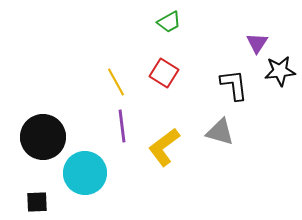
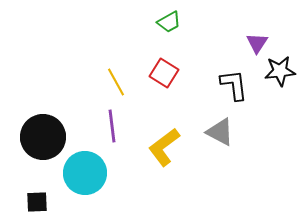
purple line: moved 10 px left
gray triangle: rotated 12 degrees clockwise
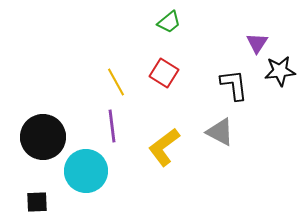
green trapezoid: rotated 10 degrees counterclockwise
cyan circle: moved 1 px right, 2 px up
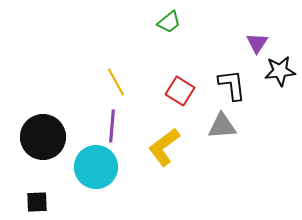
red square: moved 16 px right, 18 px down
black L-shape: moved 2 px left
purple line: rotated 12 degrees clockwise
gray triangle: moved 2 px right, 6 px up; rotated 32 degrees counterclockwise
cyan circle: moved 10 px right, 4 px up
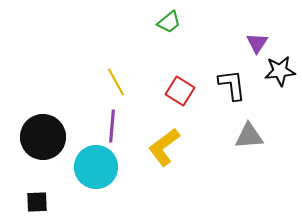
gray triangle: moved 27 px right, 10 px down
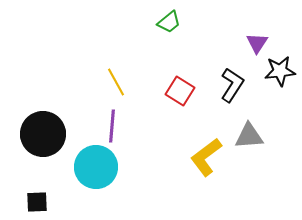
black L-shape: rotated 40 degrees clockwise
black circle: moved 3 px up
yellow L-shape: moved 42 px right, 10 px down
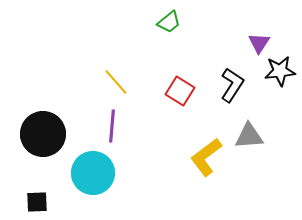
purple triangle: moved 2 px right
yellow line: rotated 12 degrees counterclockwise
cyan circle: moved 3 px left, 6 px down
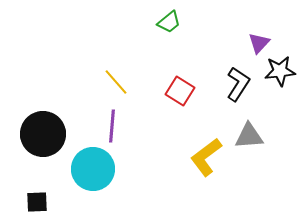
purple triangle: rotated 10 degrees clockwise
black L-shape: moved 6 px right, 1 px up
cyan circle: moved 4 px up
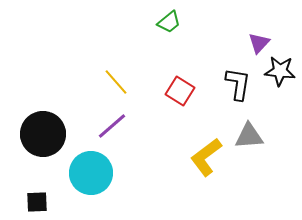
black star: rotated 12 degrees clockwise
black L-shape: rotated 24 degrees counterclockwise
purple line: rotated 44 degrees clockwise
cyan circle: moved 2 px left, 4 px down
